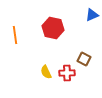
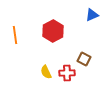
red hexagon: moved 3 px down; rotated 20 degrees clockwise
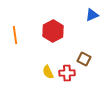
yellow semicircle: moved 2 px right
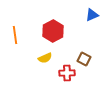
yellow semicircle: moved 3 px left, 14 px up; rotated 88 degrees counterclockwise
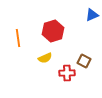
red hexagon: rotated 10 degrees clockwise
orange line: moved 3 px right, 3 px down
brown square: moved 2 px down
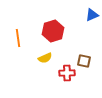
brown square: rotated 16 degrees counterclockwise
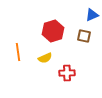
orange line: moved 14 px down
brown square: moved 25 px up
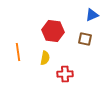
red hexagon: rotated 25 degrees clockwise
brown square: moved 1 px right, 3 px down
yellow semicircle: rotated 56 degrees counterclockwise
red cross: moved 2 px left, 1 px down
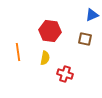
red hexagon: moved 3 px left
red cross: rotated 21 degrees clockwise
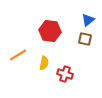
blue triangle: moved 4 px left, 5 px down; rotated 16 degrees counterclockwise
orange line: moved 3 px down; rotated 66 degrees clockwise
yellow semicircle: moved 1 px left, 5 px down
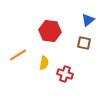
brown square: moved 1 px left, 4 px down
